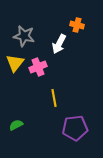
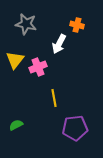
gray star: moved 2 px right, 12 px up
yellow triangle: moved 3 px up
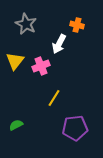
gray star: rotated 15 degrees clockwise
yellow triangle: moved 1 px down
pink cross: moved 3 px right, 1 px up
yellow line: rotated 42 degrees clockwise
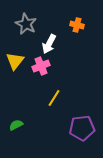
white arrow: moved 10 px left
purple pentagon: moved 7 px right
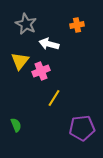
orange cross: rotated 24 degrees counterclockwise
white arrow: rotated 78 degrees clockwise
yellow triangle: moved 5 px right
pink cross: moved 5 px down
green semicircle: rotated 96 degrees clockwise
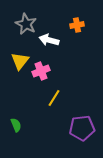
white arrow: moved 4 px up
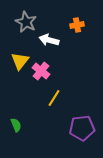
gray star: moved 2 px up
pink cross: rotated 30 degrees counterclockwise
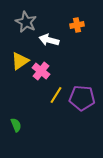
yellow triangle: rotated 18 degrees clockwise
yellow line: moved 2 px right, 3 px up
purple pentagon: moved 30 px up; rotated 10 degrees clockwise
